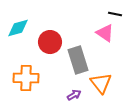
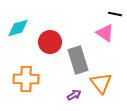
orange cross: moved 1 px down
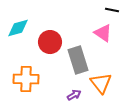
black line: moved 3 px left, 4 px up
pink triangle: moved 2 px left
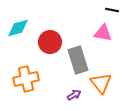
pink triangle: rotated 24 degrees counterclockwise
orange cross: rotated 15 degrees counterclockwise
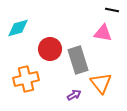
red circle: moved 7 px down
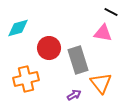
black line: moved 1 px left, 2 px down; rotated 16 degrees clockwise
red circle: moved 1 px left, 1 px up
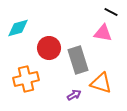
orange triangle: rotated 35 degrees counterclockwise
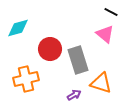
pink triangle: moved 2 px right, 1 px down; rotated 30 degrees clockwise
red circle: moved 1 px right, 1 px down
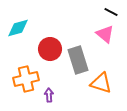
purple arrow: moved 25 px left; rotated 64 degrees counterclockwise
